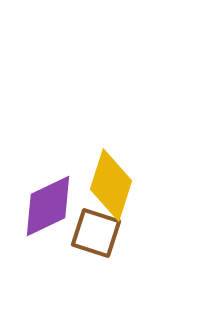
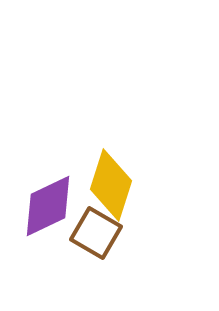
brown square: rotated 12 degrees clockwise
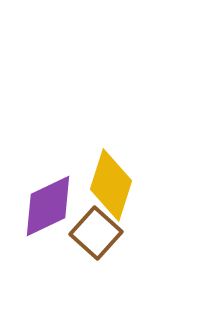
brown square: rotated 12 degrees clockwise
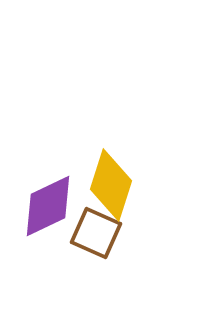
brown square: rotated 18 degrees counterclockwise
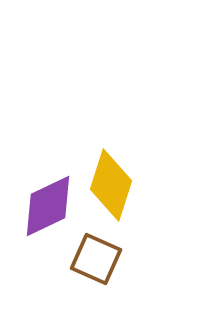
brown square: moved 26 px down
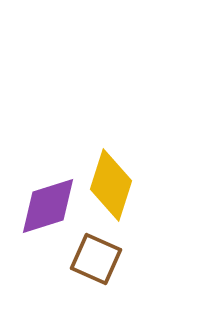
purple diamond: rotated 8 degrees clockwise
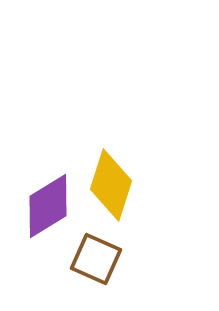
purple diamond: rotated 14 degrees counterclockwise
